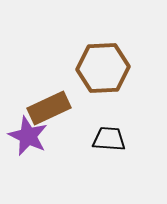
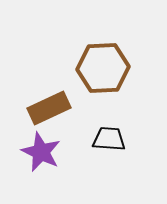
purple star: moved 13 px right, 16 px down
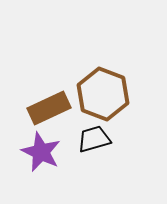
brown hexagon: moved 26 px down; rotated 24 degrees clockwise
black trapezoid: moved 15 px left; rotated 20 degrees counterclockwise
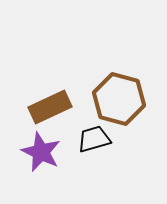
brown hexagon: moved 16 px right, 5 px down; rotated 6 degrees counterclockwise
brown rectangle: moved 1 px right, 1 px up
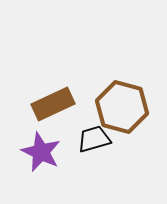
brown hexagon: moved 3 px right, 8 px down
brown rectangle: moved 3 px right, 3 px up
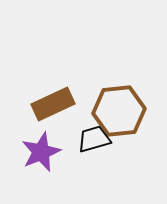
brown hexagon: moved 3 px left, 4 px down; rotated 21 degrees counterclockwise
purple star: rotated 24 degrees clockwise
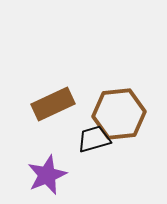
brown hexagon: moved 3 px down
purple star: moved 6 px right, 23 px down
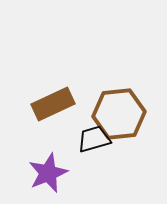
purple star: moved 1 px right, 2 px up
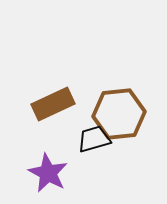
purple star: rotated 21 degrees counterclockwise
